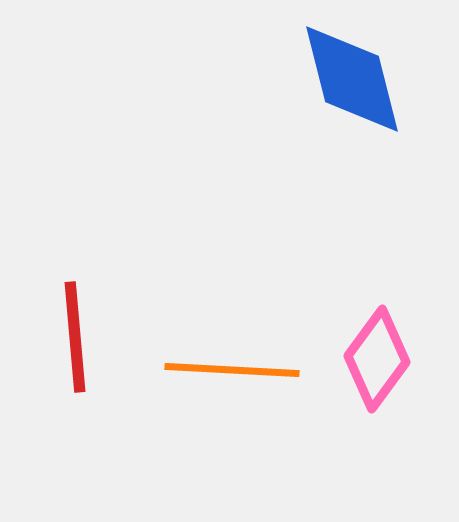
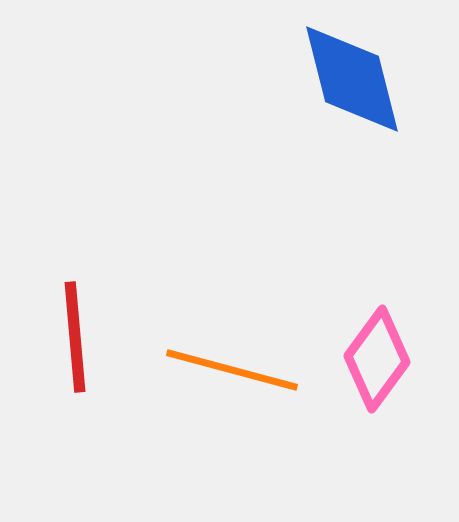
orange line: rotated 12 degrees clockwise
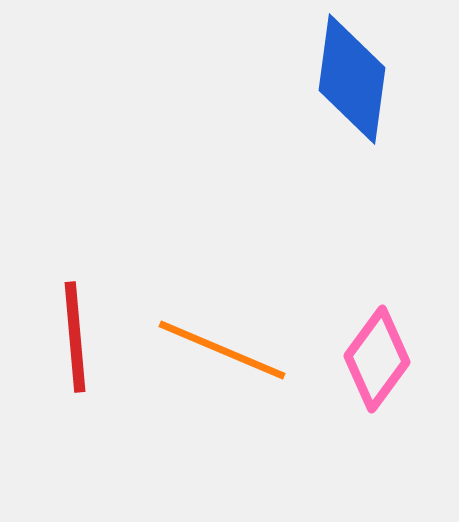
blue diamond: rotated 22 degrees clockwise
orange line: moved 10 px left, 20 px up; rotated 8 degrees clockwise
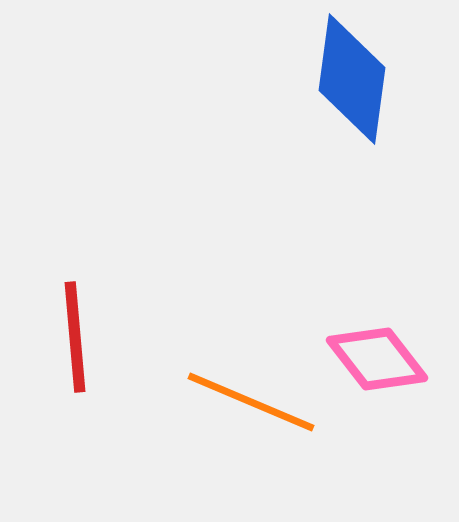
orange line: moved 29 px right, 52 px down
pink diamond: rotated 74 degrees counterclockwise
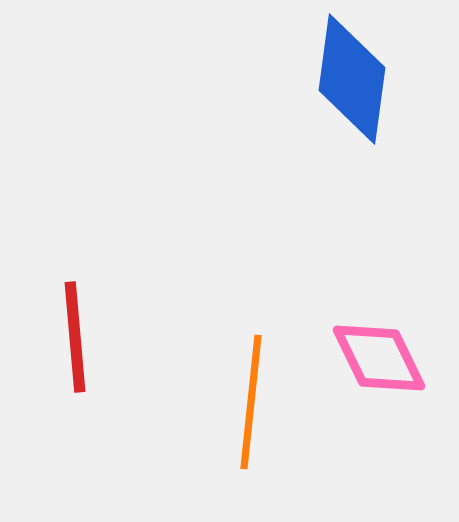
pink diamond: moved 2 px right, 1 px up; rotated 12 degrees clockwise
orange line: rotated 73 degrees clockwise
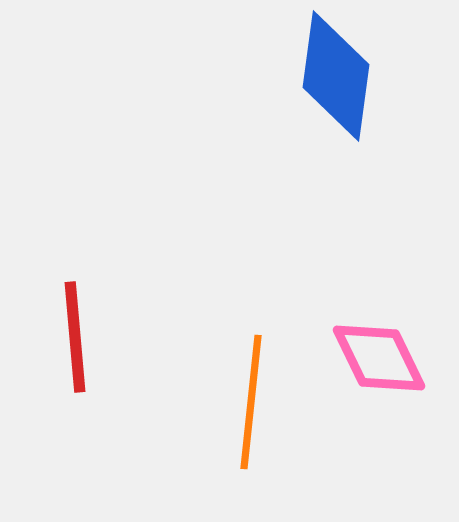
blue diamond: moved 16 px left, 3 px up
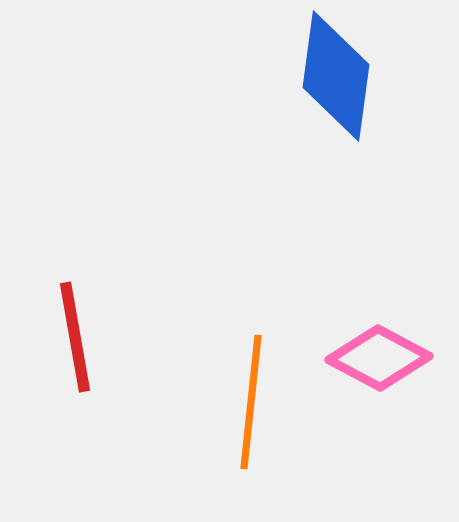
red line: rotated 5 degrees counterclockwise
pink diamond: rotated 36 degrees counterclockwise
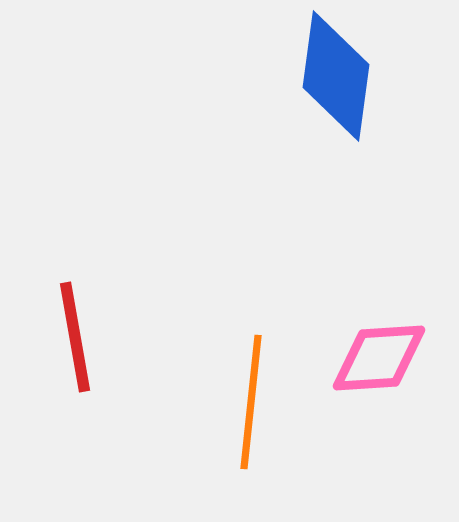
pink diamond: rotated 32 degrees counterclockwise
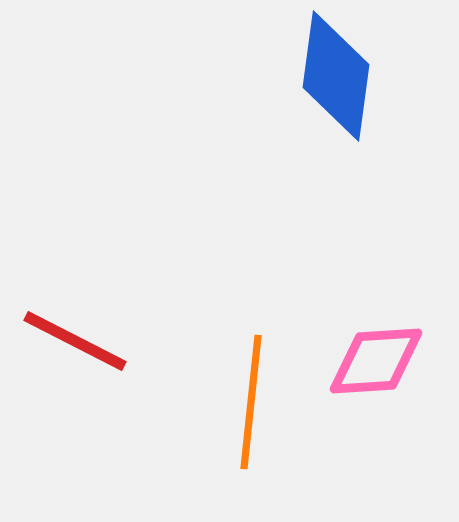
red line: moved 4 px down; rotated 53 degrees counterclockwise
pink diamond: moved 3 px left, 3 px down
